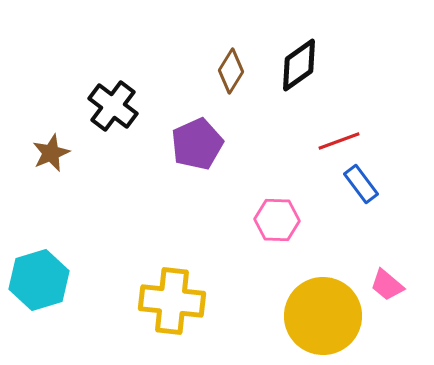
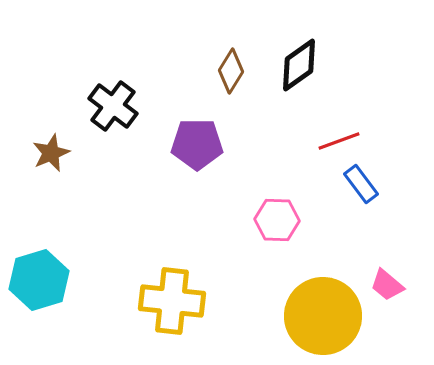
purple pentagon: rotated 24 degrees clockwise
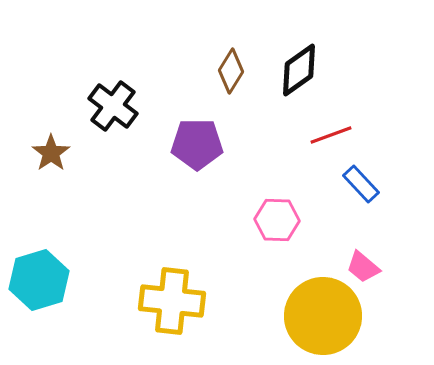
black diamond: moved 5 px down
red line: moved 8 px left, 6 px up
brown star: rotated 12 degrees counterclockwise
blue rectangle: rotated 6 degrees counterclockwise
pink trapezoid: moved 24 px left, 18 px up
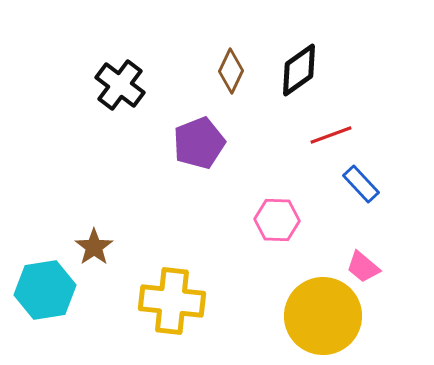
brown diamond: rotated 6 degrees counterclockwise
black cross: moved 7 px right, 21 px up
purple pentagon: moved 2 px right, 1 px up; rotated 21 degrees counterclockwise
brown star: moved 43 px right, 94 px down
cyan hexagon: moved 6 px right, 10 px down; rotated 8 degrees clockwise
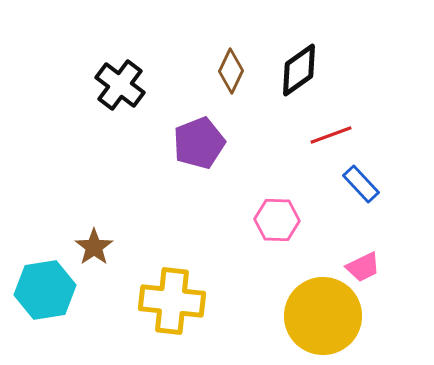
pink trapezoid: rotated 66 degrees counterclockwise
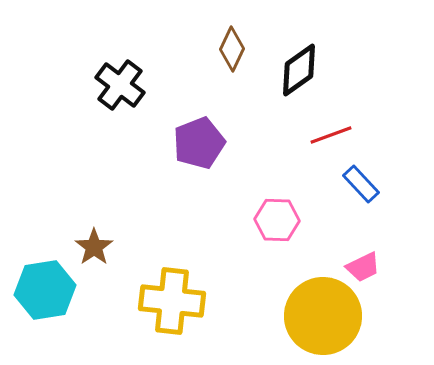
brown diamond: moved 1 px right, 22 px up
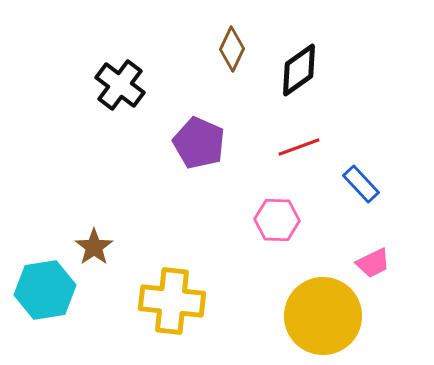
red line: moved 32 px left, 12 px down
purple pentagon: rotated 27 degrees counterclockwise
pink trapezoid: moved 10 px right, 4 px up
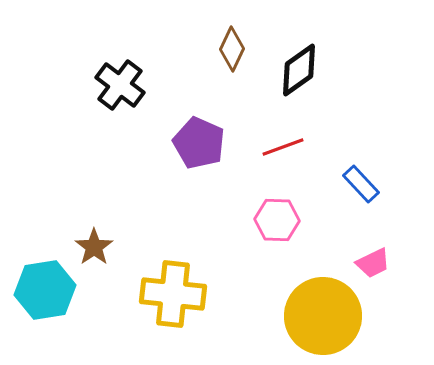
red line: moved 16 px left
yellow cross: moved 1 px right, 7 px up
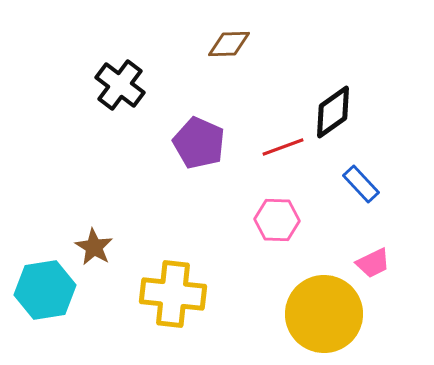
brown diamond: moved 3 px left, 5 px up; rotated 63 degrees clockwise
black diamond: moved 34 px right, 42 px down
brown star: rotated 6 degrees counterclockwise
yellow circle: moved 1 px right, 2 px up
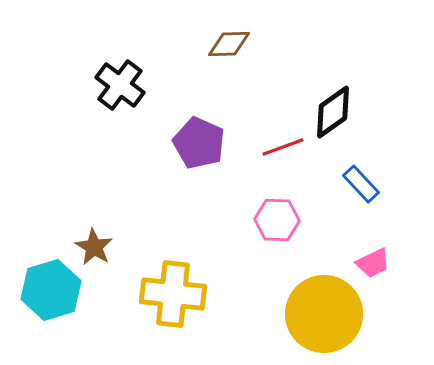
cyan hexagon: moved 6 px right; rotated 8 degrees counterclockwise
